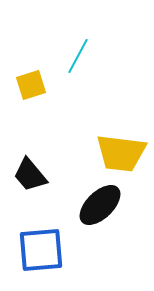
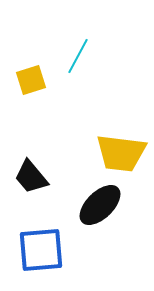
yellow square: moved 5 px up
black trapezoid: moved 1 px right, 2 px down
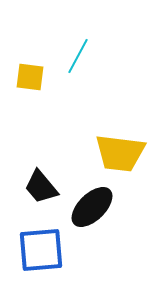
yellow square: moved 1 px left, 3 px up; rotated 24 degrees clockwise
yellow trapezoid: moved 1 px left
black trapezoid: moved 10 px right, 10 px down
black ellipse: moved 8 px left, 2 px down
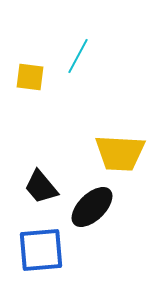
yellow trapezoid: rotated 4 degrees counterclockwise
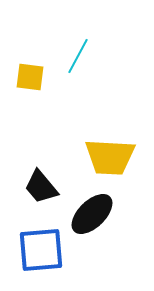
yellow trapezoid: moved 10 px left, 4 px down
black ellipse: moved 7 px down
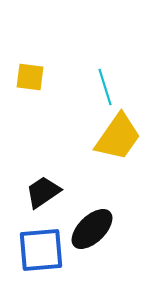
cyan line: moved 27 px right, 31 px down; rotated 45 degrees counterclockwise
yellow trapezoid: moved 8 px right, 20 px up; rotated 58 degrees counterclockwise
black trapezoid: moved 2 px right, 5 px down; rotated 96 degrees clockwise
black ellipse: moved 15 px down
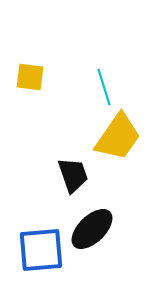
cyan line: moved 1 px left
black trapezoid: moved 30 px right, 17 px up; rotated 105 degrees clockwise
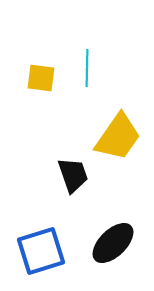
yellow square: moved 11 px right, 1 px down
cyan line: moved 17 px left, 19 px up; rotated 18 degrees clockwise
black ellipse: moved 21 px right, 14 px down
blue square: moved 1 px down; rotated 12 degrees counterclockwise
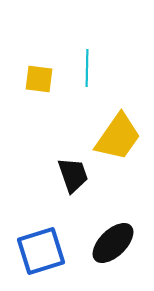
yellow square: moved 2 px left, 1 px down
